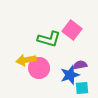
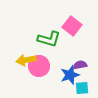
pink square: moved 4 px up
pink circle: moved 2 px up
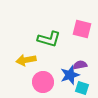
pink square: moved 10 px right, 3 px down; rotated 24 degrees counterclockwise
pink circle: moved 4 px right, 16 px down
cyan square: rotated 24 degrees clockwise
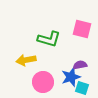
blue star: moved 1 px right, 2 px down
